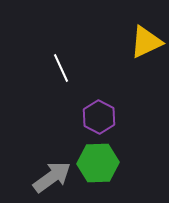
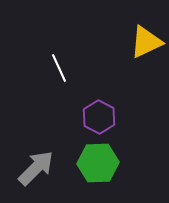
white line: moved 2 px left
gray arrow: moved 16 px left, 9 px up; rotated 9 degrees counterclockwise
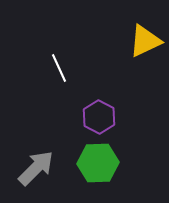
yellow triangle: moved 1 px left, 1 px up
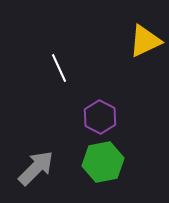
purple hexagon: moved 1 px right
green hexagon: moved 5 px right, 1 px up; rotated 9 degrees counterclockwise
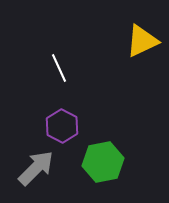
yellow triangle: moved 3 px left
purple hexagon: moved 38 px left, 9 px down
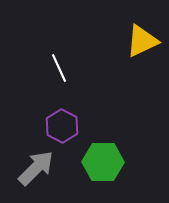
green hexagon: rotated 12 degrees clockwise
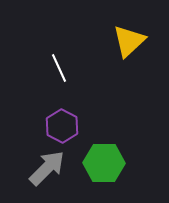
yellow triangle: moved 13 px left; rotated 18 degrees counterclockwise
green hexagon: moved 1 px right, 1 px down
gray arrow: moved 11 px right
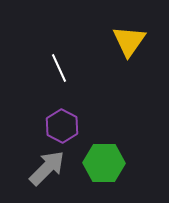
yellow triangle: rotated 12 degrees counterclockwise
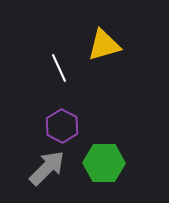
yellow triangle: moved 25 px left, 4 px down; rotated 39 degrees clockwise
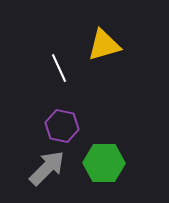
purple hexagon: rotated 16 degrees counterclockwise
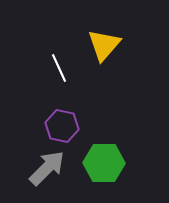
yellow triangle: rotated 33 degrees counterclockwise
